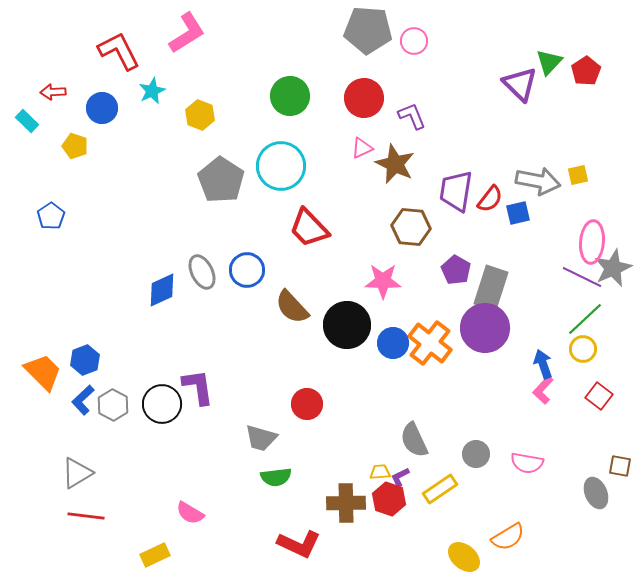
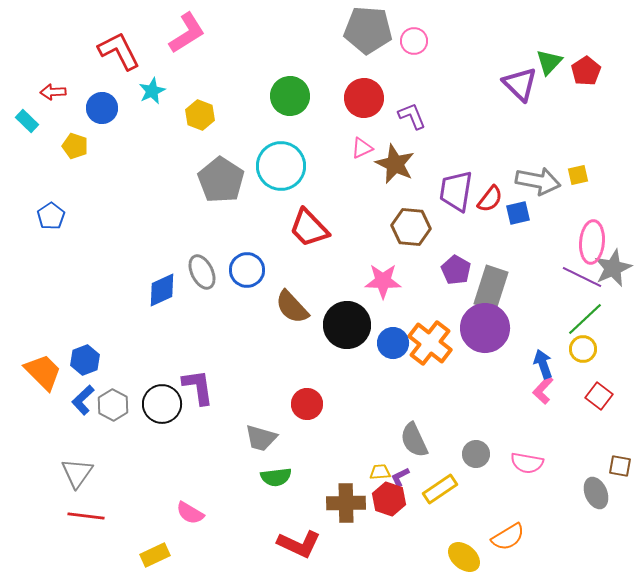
gray triangle at (77, 473): rotated 24 degrees counterclockwise
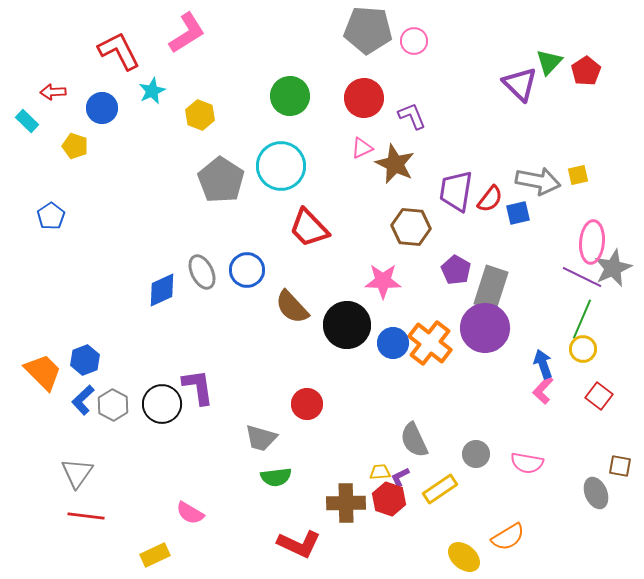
green line at (585, 319): moved 3 px left; rotated 24 degrees counterclockwise
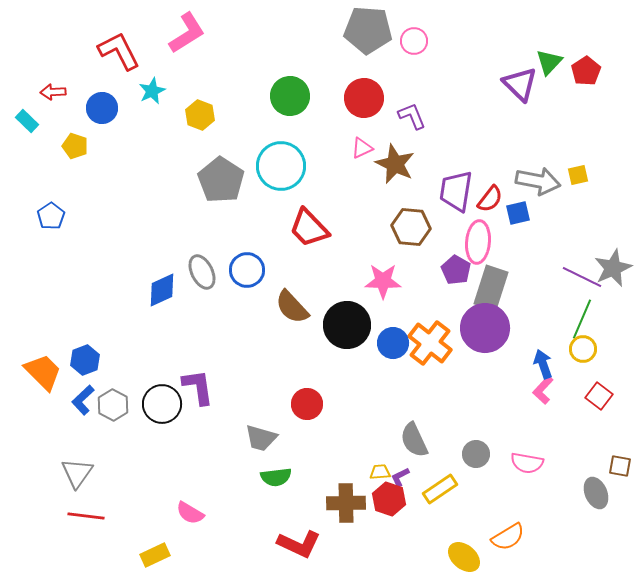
pink ellipse at (592, 242): moved 114 px left
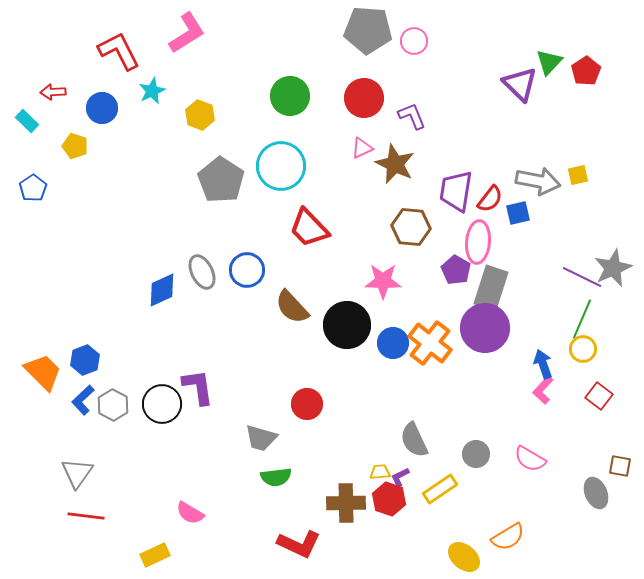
blue pentagon at (51, 216): moved 18 px left, 28 px up
pink semicircle at (527, 463): moved 3 px right, 4 px up; rotated 20 degrees clockwise
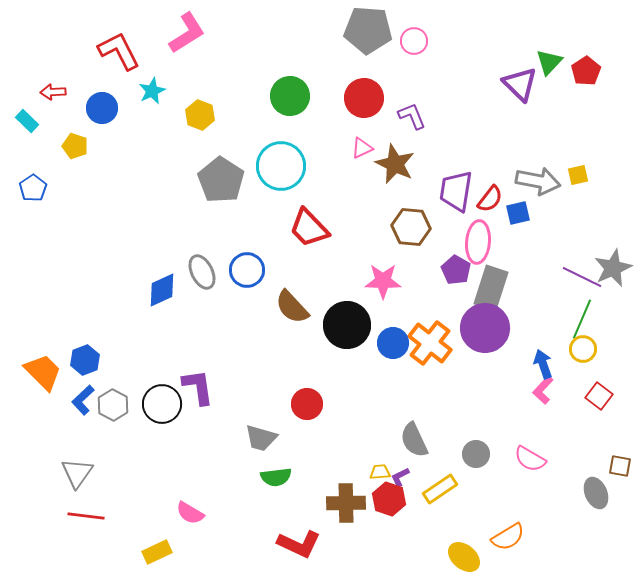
yellow rectangle at (155, 555): moved 2 px right, 3 px up
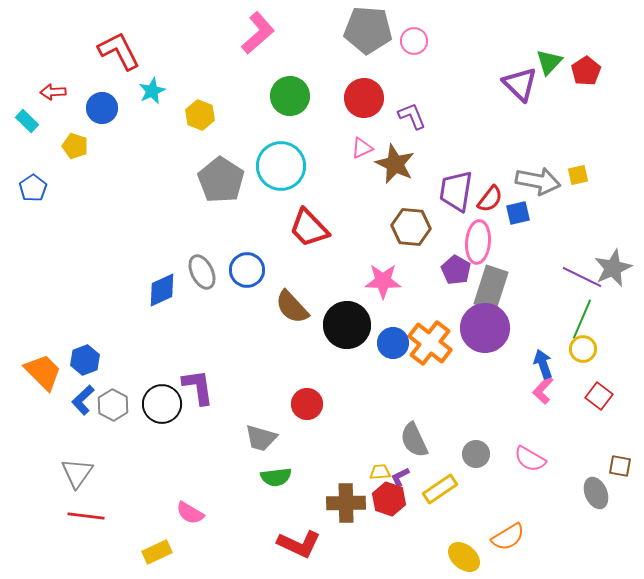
pink L-shape at (187, 33): moved 71 px right; rotated 9 degrees counterclockwise
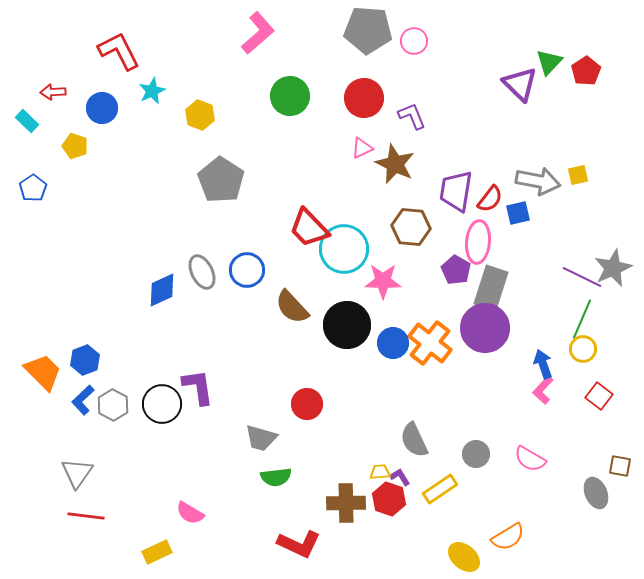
cyan circle at (281, 166): moved 63 px right, 83 px down
purple L-shape at (400, 477): rotated 85 degrees clockwise
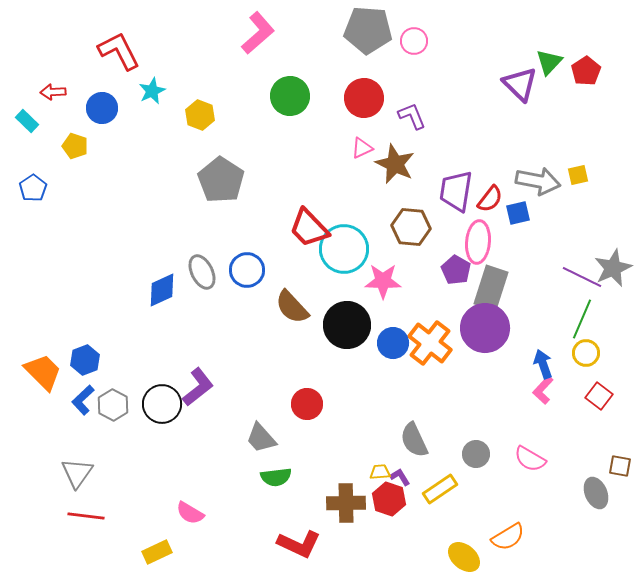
yellow circle at (583, 349): moved 3 px right, 4 px down
purple L-shape at (198, 387): rotated 60 degrees clockwise
gray trapezoid at (261, 438): rotated 32 degrees clockwise
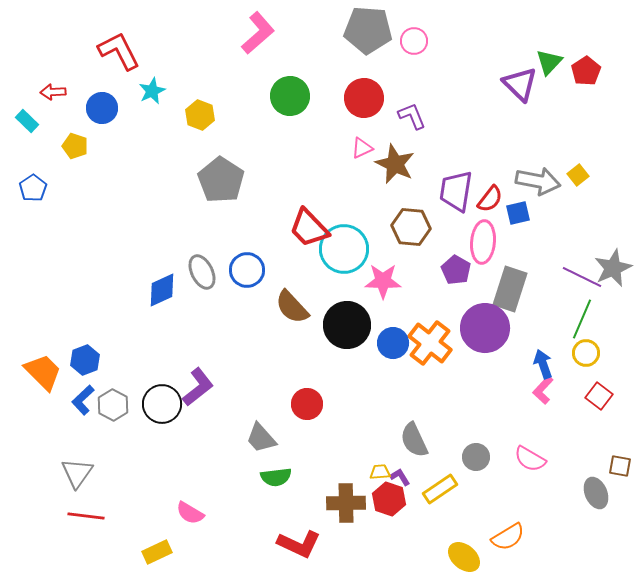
yellow square at (578, 175): rotated 25 degrees counterclockwise
pink ellipse at (478, 242): moved 5 px right
gray rectangle at (491, 288): moved 19 px right, 1 px down
gray circle at (476, 454): moved 3 px down
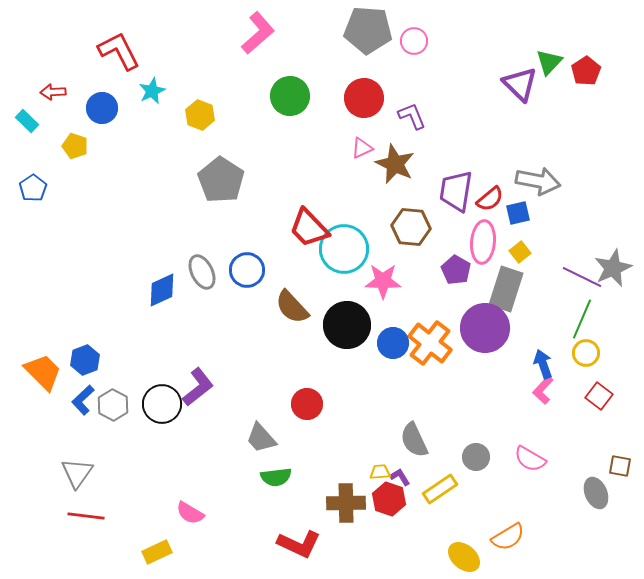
yellow square at (578, 175): moved 58 px left, 77 px down
red semicircle at (490, 199): rotated 12 degrees clockwise
gray rectangle at (510, 289): moved 4 px left
